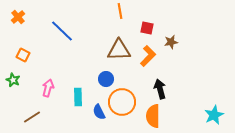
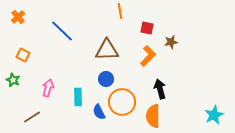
brown triangle: moved 12 px left
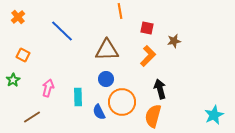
brown star: moved 3 px right, 1 px up
green star: rotated 16 degrees clockwise
orange semicircle: rotated 15 degrees clockwise
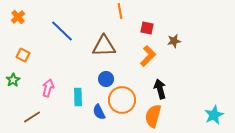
brown triangle: moved 3 px left, 4 px up
orange circle: moved 2 px up
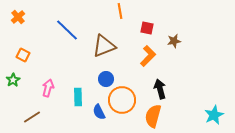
blue line: moved 5 px right, 1 px up
brown triangle: rotated 20 degrees counterclockwise
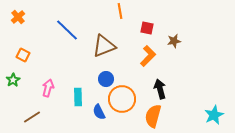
orange circle: moved 1 px up
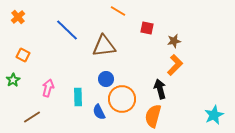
orange line: moved 2 px left; rotated 49 degrees counterclockwise
brown triangle: rotated 15 degrees clockwise
orange L-shape: moved 27 px right, 9 px down
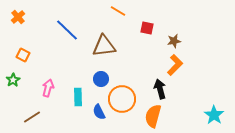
blue circle: moved 5 px left
cyan star: rotated 12 degrees counterclockwise
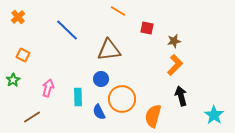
brown triangle: moved 5 px right, 4 px down
black arrow: moved 21 px right, 7 px down
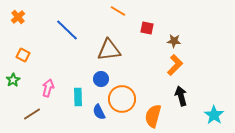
brown star: rotated 16 degrees clockwise
brown line: moved 3 px up
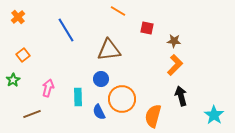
blue line: moved 1 px left; rotated 15 degrees clockwise
orange square: rotated 24 degrees clockwise
brown line: rotated 12 degrees clockwise
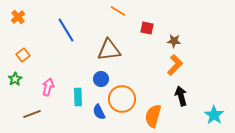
green star: moved 2 px right, 1 px up
pink arrow: moved 1 px up
